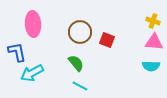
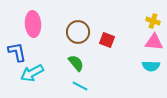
brown circle: moved 2 px left
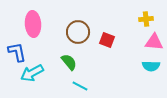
yellow cross: moved 7 px left, 2 px up; rotated 24 degrees counterclockwise
green semicircle: moved 7 px left, 1 px up
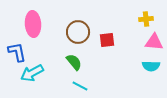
red square: rotated 28 degrees counterclockwise
green semicircle: moved 5 px right
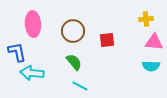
brown circle: moved 5 px left, 1 px up
cyan arrow: rotated 35 degrees clockwise
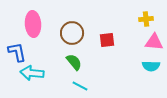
brown circle: moved 1 px left, 2 px down
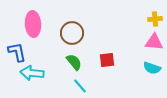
yellow cross: moved 9 px right
red square: moved 20 px down
cyan semicircle: moved 1 px right, 2 px down; rotated 18 degrees clockwise
cyan line: rotated 21 degrees clockwise
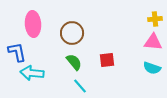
pink triangle: moved 1 px left
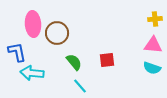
brown circle: moved 15 px left
pink triangle: moved 3 px down
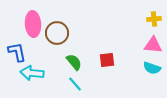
yellow cross: moved 1 px left
cyan line: moved 5 px left, 2 px up
